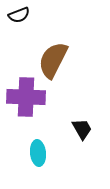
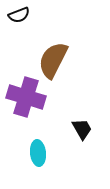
purple cross: rotated 15 degrees clockwise
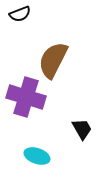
black semicircle: moved 1 px right, 1 px up
cyan ellipse: moved 1 px left, 3 px down; rotated 65 degrees counterclockwise
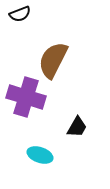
black trapezoid: moved 5 px left, 2 px up; rotated 60 degrees clockwise
cyan ellipse: moved 3 px right, 1 px up
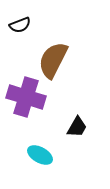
black semicircle: moved 11 px down
cyan ellipse: rotated 10 degrees clockwise
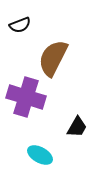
brown semicircle: moved 2 px up
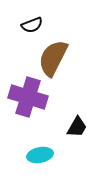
black semicircle: moved 12 px right
purple cross: moved 2 px right
cyan ellipse: rotated 40 degrees counterclockwise
